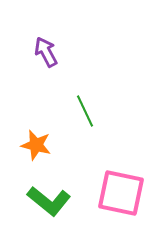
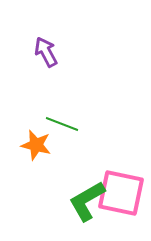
green line: moved 23 px left, 13 px down; rotated 44 degrees counterclockwise
green L-shape: moved 38 px right; rotated 111 degrees clockwise
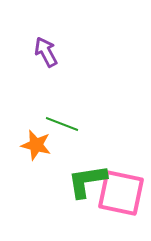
green L-shape: moved 20 px up; rotated 21 degrees clockwise
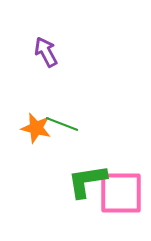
orange star: moved 17 px up
pink square: rotated 12 degrees counterclockwise
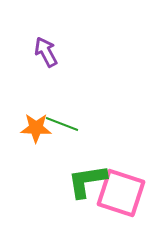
orange star: rotated 12 degrees counterclockwise
pink square: rotated 18 degrees clockwise
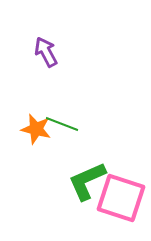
orange star: moved 1 px down; rotated 12 degrees clockwise
green L-shape: rotated 15 degrees counterclockwise
pink square: moved 5 px down
